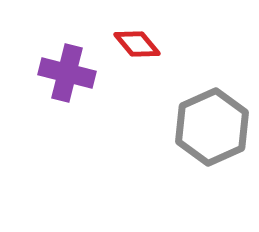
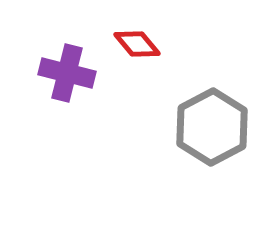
gray hexagon: rotated 4 degrees counterclockwise
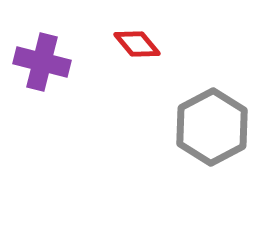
purple cross: moved 25 px left, 11 px up
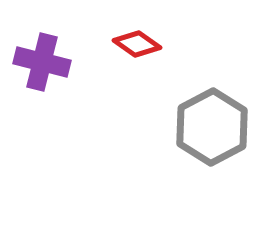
red diamond: rotated 15 degrees counterclockwise
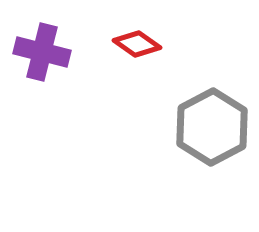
purple cross: moved 10 px up
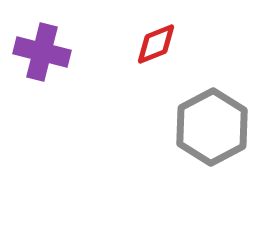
red diamond: moved 19 px right; rotated 57 degrees counterclockwise
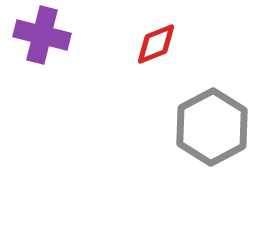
purple cross: moved 17 px up
